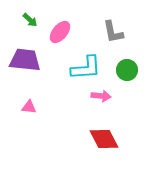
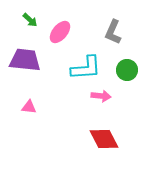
gray L-shape: rotated 35 degrees clockwise
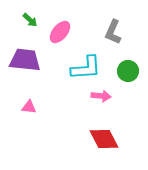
green circle: moved 1 px right, 1 px down
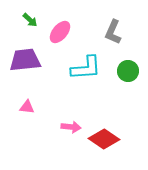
purple trapezoid: rotated 12 degrees counterclockwise
pink arrow: moved 30 px left, 31 px down
pink triangle: moved 2 px left
red diamond: rotated 28 degrees counterclockwise
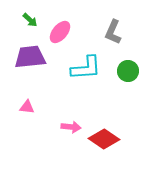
purple trapezoid: moved 5 px right, 3 px up
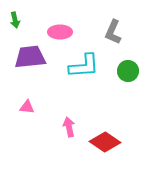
green arrow: moved 15 px left; rotated 35 degrees clockwise
pink ellipse: rotated 50 degrees clockwise
cyan L-shape: moved 2 px left, 2 px up
pink arrow: moved 2 px left; rotated 108 degrees counterclockwise
red diamond: moved 1 px right, 3 px down
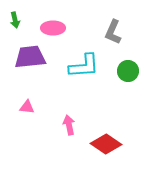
pink ellipse: moved 7 px left, 4 px up
pink arrow: moved 2 px up
red diamond: moved 1 px right, 2 px down
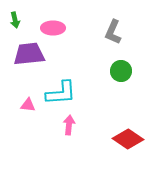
purple trapezoid: moved 1 px left, 3 px up
cyan L-shape: moved 23 px left, 27 px down
green circle: moved 7 px left
pink triangle: moved 1 px right, 2 px up
pink arrow: rotated 18 degrees clockwise
red diamond: moved 22 px right, 5 px up
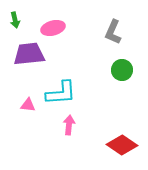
pink ellipse: rotated 15 degrees counterclockwise
green circle: moved 1 px right, 1 px up
red diamond: moved 6 px left, 6 px down
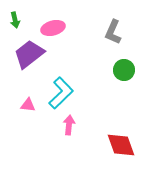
purple trapezoid: rotated 32 degrees counterclockwise
green circle: moved 2 px right
cyan L-shape: rotated 40 degrees counterclockwise
red diamond: moved 1 px left; rotated 36 degrees clockwise
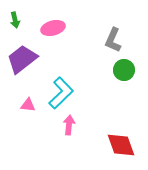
gray L-shape: moved 8 px down
purple trapezoid: moved 7 px left, 5 px down
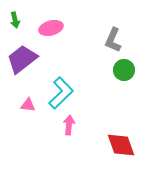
pink ellipse: moved 2 px left
